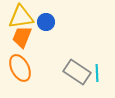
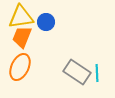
orange ellipse: moved 1 px up; rotated 52 degrees clockwise
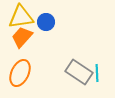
orange trapezoid: rotated 20 degrees clockwise
orange ellipse: moved 6 px down
gray rectangle: moved 2 px right
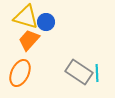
yellow triangle: moved 5 px right; rotated 24 degrees clockwise
orange trapezoid: moved 7 px right, 3 px down
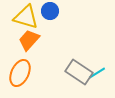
blue circle: moved 4 px right, 11 px up
cyan line: rotated 60 degrees clockwise
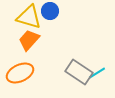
yellow triangle: moved 3 px right
orange ellipse: rotated 40 degrees clockwise
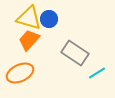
blue circle: moved 1 px left, 8 px down
yellow triangle: moved 1 px down
gray rectangle: moved 4 px left, 19 px up
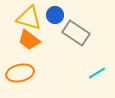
blue circle: moved 6 px right, 4 px up
orange trapezoid: rotated 95 degrees counterclockwise
gray rectangle: moved 1 px right, 20 px up
orange ellipse: rotated 12 degrees clockwise
